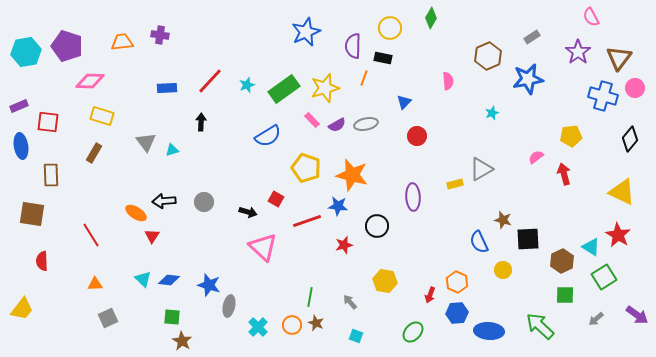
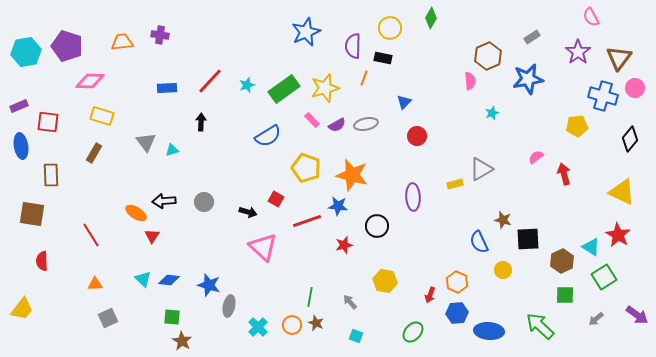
pink semicircle at (448, 81): moved 22 px right
yellow pentagon at (571, 136): moved 6 px right, 10 px up
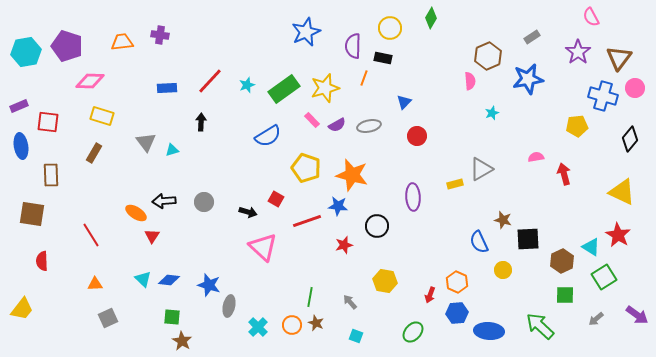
gray ellipse at (366, 124): moved 3 px right, 2 px down
pink semicircle at (536, 157): rotated 28 degrees clockwise
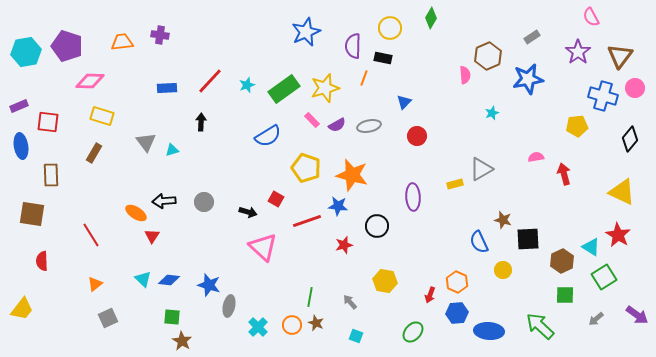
brown triangle at (619, 58): moved 1 px right, 2 px up
pink semicircle at (470, 81): moved 5 px left, 6 px up
orange triangle at (95, 284): rotated 35 degrees counterclockwise
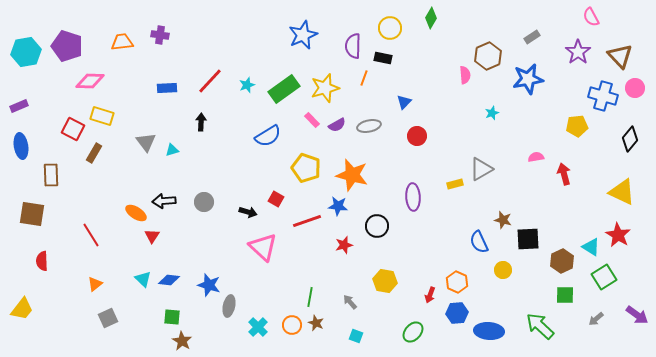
blue star at (306, 32): moved 3 px left, 3 px down
brown triangle at (620, 56): rotated 20 degrees counterclockwise
red square at (48, 122): moved 25 px right, 7 px down; rotated 20 degrees clockwise
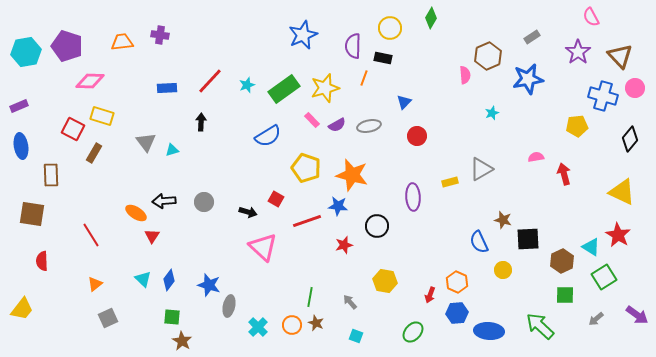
yellow rectangle at (455, 184): moved 5 px left, 2 px up
blue diamond at (169, 280): rotated 60 degrees counterclockwise
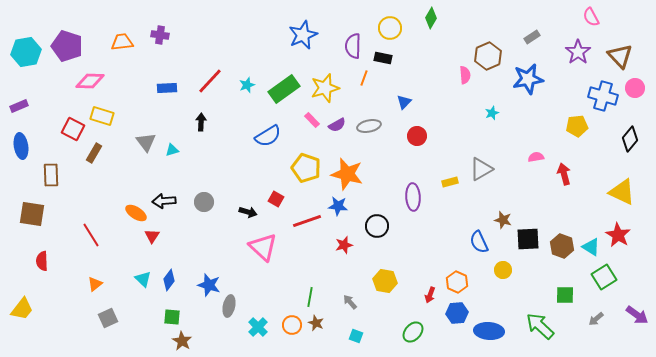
orange star at (352, 175): moved 5 px left, 1 px up
brown hexagon at (562, 261): moved 15 px up; rotated 15 degrees counterclockwise
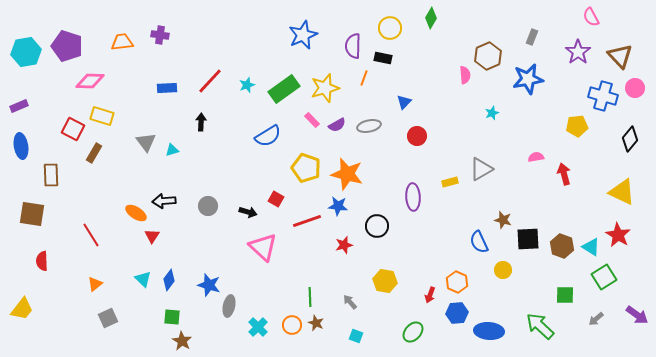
gray rectangle at (532, 37): rotated 35 degrees counterclockwise
gray circle at (204, 202): moved 4 px right, 4 px down
green line at (310, 297): rotated 12 degrees counterclockwise
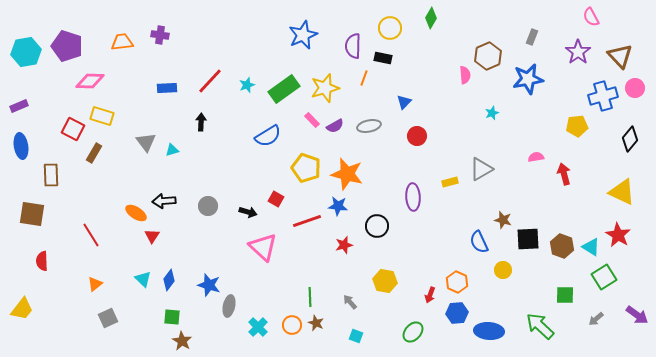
blue cross at (603, 96): rotated 32 degrees counterclockwise
purple semicircle at (337, 125): moved 2 px left, 1 px down
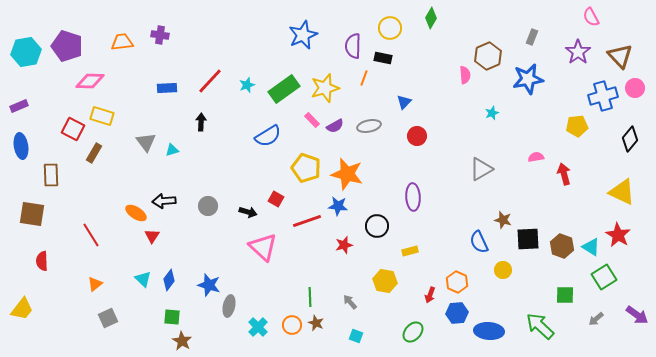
yellow rectangle at (450, 182): moved 40 px left, 69 px down
